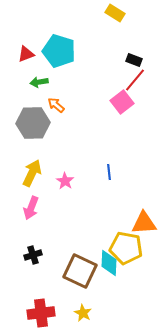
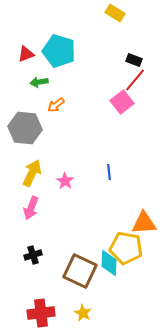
orange arrow: rotated 78 degrees counterclockwise
gray hexagon: moved 8 px left, 5 px down; rotated 8 degrees clockwise
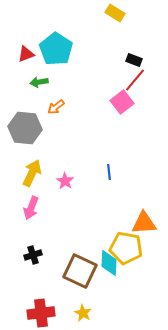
cyan pentagon: moved 3 px left, 2 px up; rotated 16 degrees clockwise
orange arrow: moved 2 px down
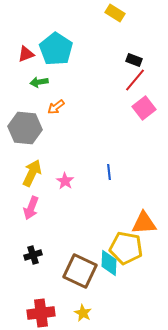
pink square: moved 22 px right, 6 px down
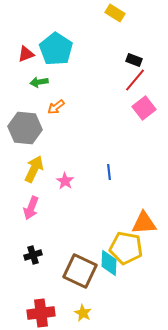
yellow arrow: moved 2 px right, 4 px up
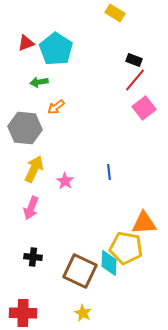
red triangle: moved 11 px up
black cross: moved 2 px down; rotated 24 degrees clockwise
red cross: moved 18 px left; rotated 8 degrees clockwise
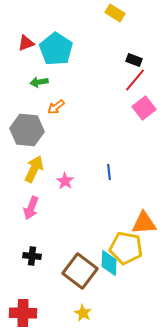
gray hexagon: moved 2 px right, 2 px down
black cross: moved 1 px left, 1 px up
brown square: rotated 12 degrees clockwise
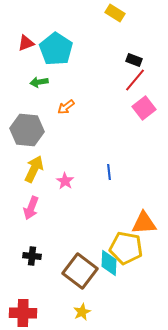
orange arrow: moved 10 px right
yellow star: moved 1 px left, 1 px up; rotated 18 degrees clockwise
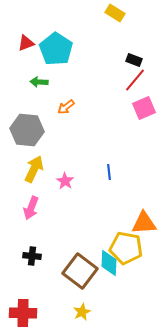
green arrow: rotated 12 degrees clockwise
pink square: rotated 15 degrees clockwise
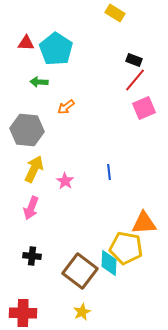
red triangle: rotated 24 degrees clockwise
